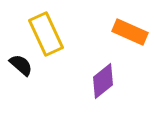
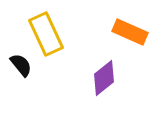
black semicircle: rotated 10 degrees clockwise
purple diamond: moved 1 px right, 3 px up
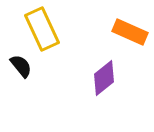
yellow rectangle: moved 4 px left, 5 px up
black semicircle: moved 1 px down
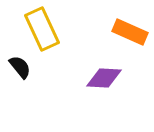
black semicircle: moved 1 px left, 1 px down
purple diamond: rotated 42 degrees clockwise
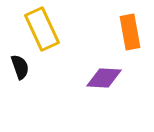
orange rectangle: rotated 56 degrees clockwise
black semicircle: rotated 20 degrees clockwise
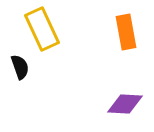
orange rectangle: moved 4 px left
purple diamond: moved 21 px right, 26 px down
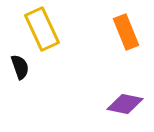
orange rectangle: rotated 12 degrees counterclockwise
purple diamond: rotated 9 degrees clockwise
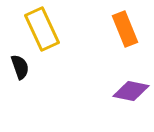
orange rectangle: moved 1 px left, 3 px up
purple diamond: moved 6 px right, 13 px up
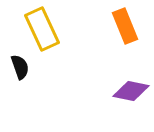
orange rectangle: moved 3 px up
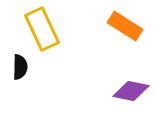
orange rectangle: rotated 36 degrees counterclockwise
black semicircle: rotated 20 degrees clockwise
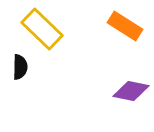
yellow rectangle: rotated 21 degrees counterclockwise
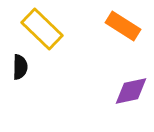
orange rectangle: moved 2 px left
purple diamond: rotated 24 degrees counterclockwise
